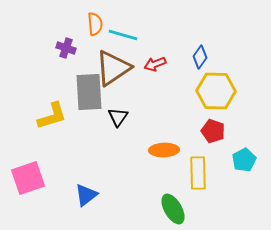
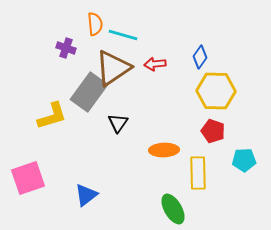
red arrow: rotated 15 degrees clockwise
gray rectangle: rotated 39 degrees clockwise
black triangle: moved 6 px down
cyan pentagon: rotated 25 degrees clockwise
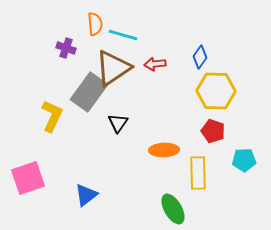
yellow L-shape: rotated 48 degrees counterclockwise
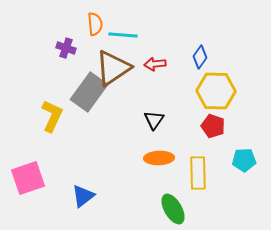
cyan line: rotated 12 degrees counterclockwise
black triangle: moved 36 px right, 3 px up
red pentagon: moved 5 px up
orange ellipse: moved 5 px left, 8 px down
blue triangle: moved 3 px left, 1 px down
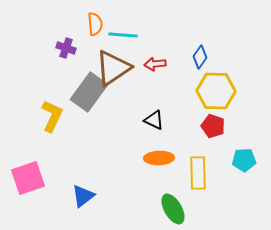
black triangle: rotated 40 degrees counterclockwise
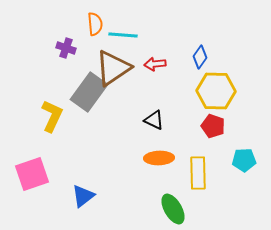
pink square: moved 4 px right, 4 px up
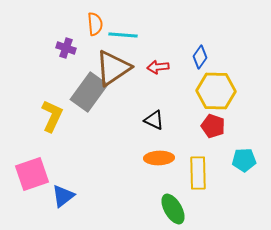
red arrow: moved 3 px right, 3 px down
blue triangle: moved 20 px left
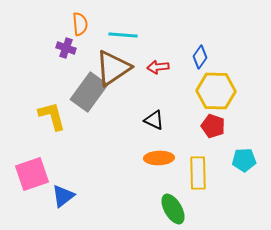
orange semicircle: moved 15 px left
yellow L-shape: rotated 40 degrees counterclockwise
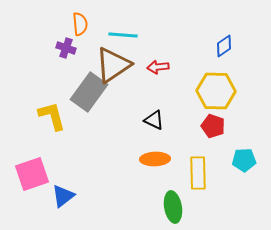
blue diamond: moved 24 px right, 11 px up; rotated 20 degrees clockwise
brown triangle: moved 3 px up
orange ellipse: moved 4 px left, 1 px down
green ellipse: moved 2 px up; rotated 20 degrees clockwise
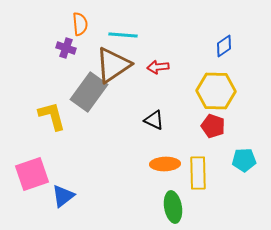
orange ellipse: moved 10 px right, 5 px down
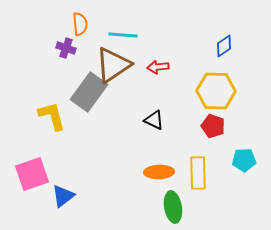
orange ellipse: moved 6 px left, 8 px down
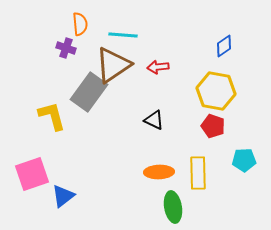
yellow hexagon: rotated 9 degrees clockwise
